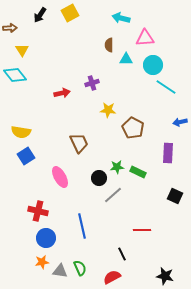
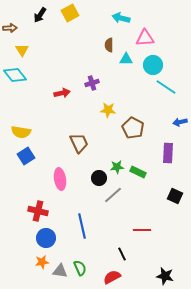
pink ellipse: moved 2 px down; rotated 20 degrees clockwise
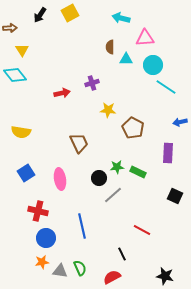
brown semicircle: moved 1 px right, 2 px down
blue square: moved 17 px down
red line: rotated 30 degrees clockwise
